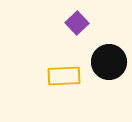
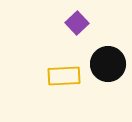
black circle: moved 1 px left, 2 px down
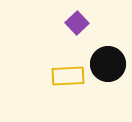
yellow rectangle: moved 4 px right
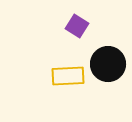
purple square: moved 3 px down; rotated 15 degrees counterclockwise
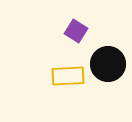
purple square: moved 1 px left, 5 px down
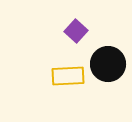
purple square: rotated 10 degrees clockwise
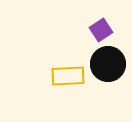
purple square: moved 25 px right, 1 px up; rotated 15 degrees clockwise
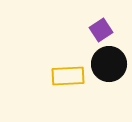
black circle: moved 1 px right
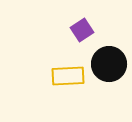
purple square: moved 19 px left
